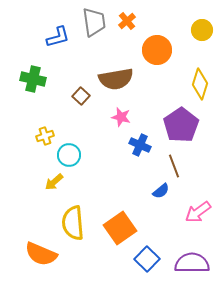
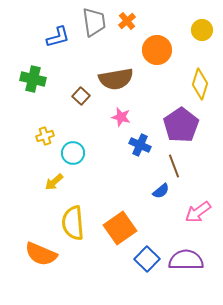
cyan circle: moved 4 px right, 2 px up
purple semicircle: moved 6 px left, 3 px up
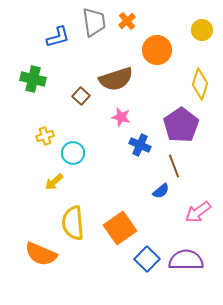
brown semicircle: rotated 8 degrees counterclockwise
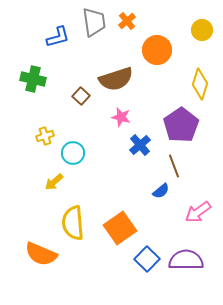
blue cross: rotated 25 degrees clockwise
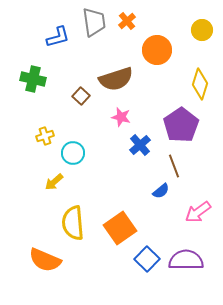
orange semicircle: moved 4 px right, 6 px down
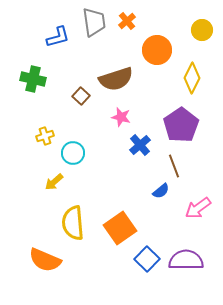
yellow diamond: moved 8 px left, 6 px up; rotated 8 degrees clockwise
pink arrow: moved 4 px up
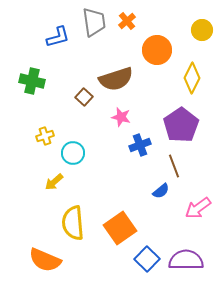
green cross: moved 1 px left, 2 px down
brown square: moved 3 px right, 1 px down
blue cross: rotated 20 degrees clockwise
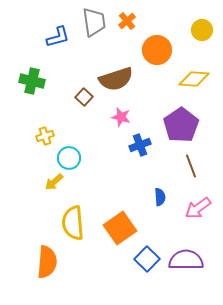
yellow diamond: moved 2 px right, 1 px down; rotated 68 degrees clockwise
cyan circle: moved 4 px left, 5 px down
brown line: moved 17 px right
blue semicircle: moved 1 px left, 6 px down; rotated 54 degrees counterclockwise
orange semicircle: moved 2 px right, 2 px down; rotated 108 degrees counterclockwise
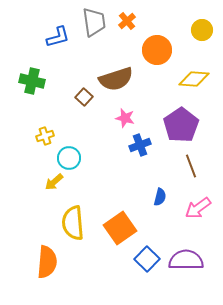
pink star: moved 4 px right, 1 px down
blue semicircle: rotated 18 degrees clockwise
